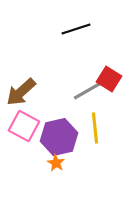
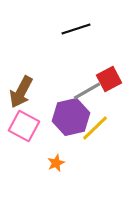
red square: rotated 30 degrees clockwise
brown arrow: rotated 20 degrees counterclockwise
yellow line: rotated 52 degrees clockwise
purple hexagon: moved 12 px right, 20 px up
orange star: rotated 18 degrees clockwise
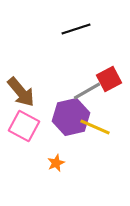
brown arrow: rotated 68 degrees counterclockwise
yellow line: moved 1 px up; rotated 68 degrees clockwise
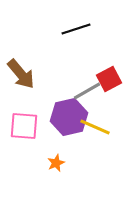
brown arrow: moved 18 px up
purple hexagon: moved 2 px left
pink square: rotated 24 degrees counterclockwise
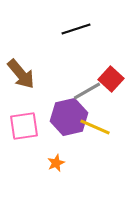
red square: moved 2 px right; rotated 20 degrees counterclockwise
pink square: rotated 12 degrees counterclockwise
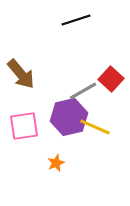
black line: moved 9 px up
gray line: moved 4 px left
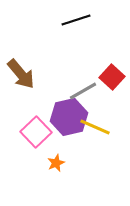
red square: moved 1 px right, 2 px up
pink square: moved 12 px right, 6 px down; rotated 36 degrees counterclockwise
